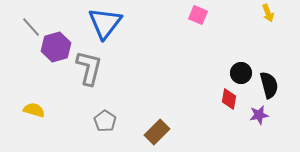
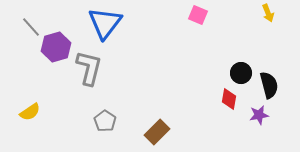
yellow semicircle: moved 4 px left, 2 px down; rotated 130 degrees clockwise
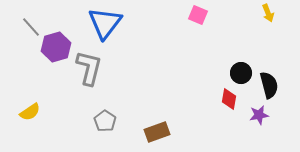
brown rectangle: rotated 25 degrees clockwise
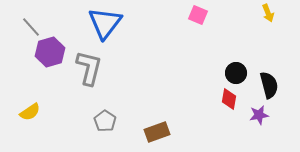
purple hexagon: moved 6 px left, 5 px down
black circle: moved 5 px left
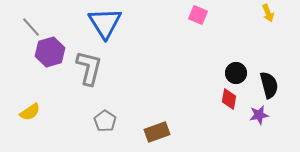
blue triangle: rotated 9 degrees counterclockwise
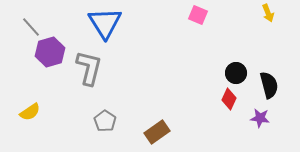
red diamond: rotated 15 degrees clockwise
purple star: moved 1 px right, 3 px down; rotated 18 degrees clockwise
brown rectangle: rotated 15 degrees counterclockwise
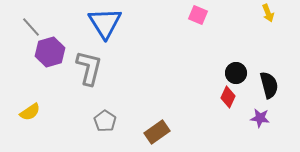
red diamond: moved 1 px left, 2 px up
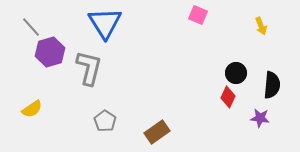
yellow arrow: moved 7 px left, 13 px down
black semicircle: moved 3 px right; rotated 20 degrees clockwise
yellow semicircle: moved 2 px right, 3 px up
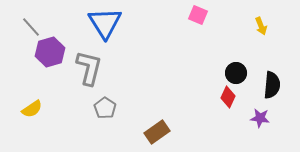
gray pentagon: moved 13 px up
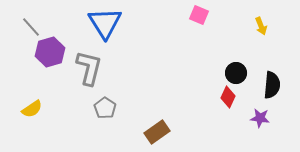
pink square: moved 1 px right
